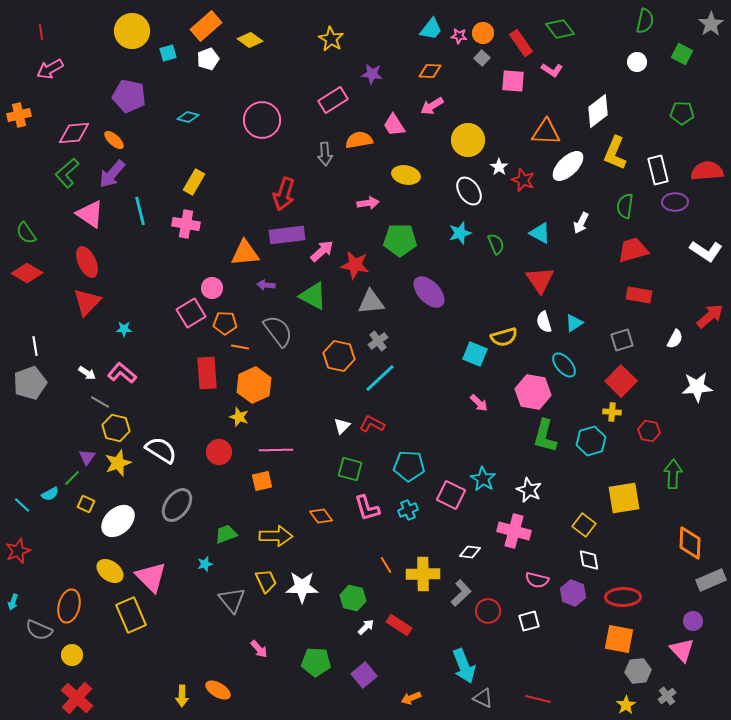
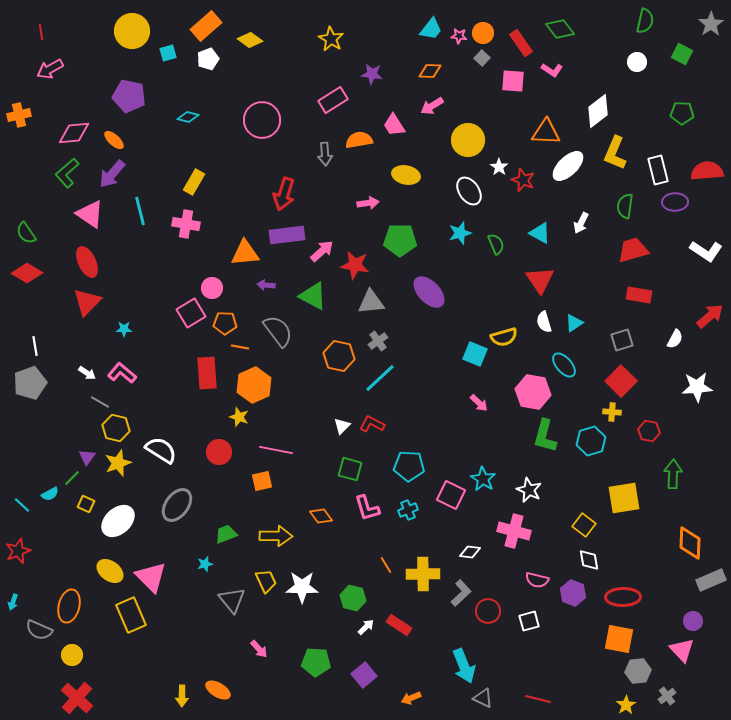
pink line at (276, 450): rotated 12 degrees clockwise
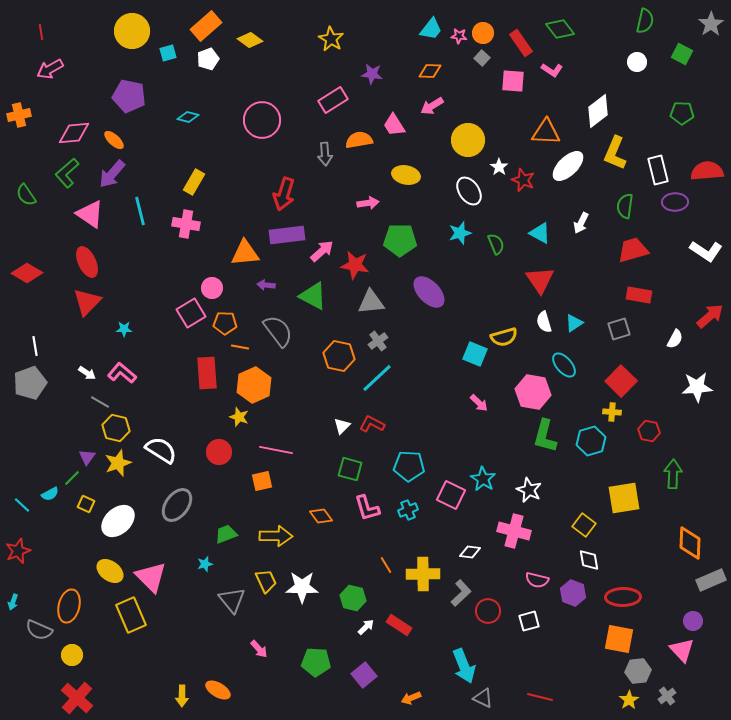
green semicircle at (26, 233): moved 38 px up
gray square at (622, 340): moved 3 px left, 11 px up
cyan line at (380, 378): moved 3 px left
red line at (538, 699): moved 2 px right, 2 px up
yellow star at (626, 705): moved 3 px right, 5 px up
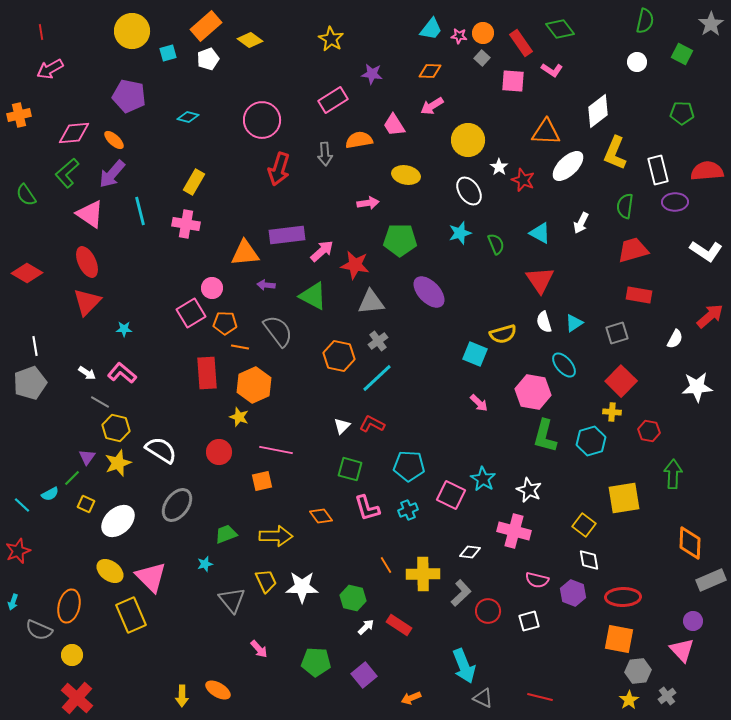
red arrow at (284, 194): moved 5 px left, 25 px up
gray square at (619, 329): moved 2 px left, 4 px down
yellow semicircle at (504, 337): moved 1 px left, 3 px up
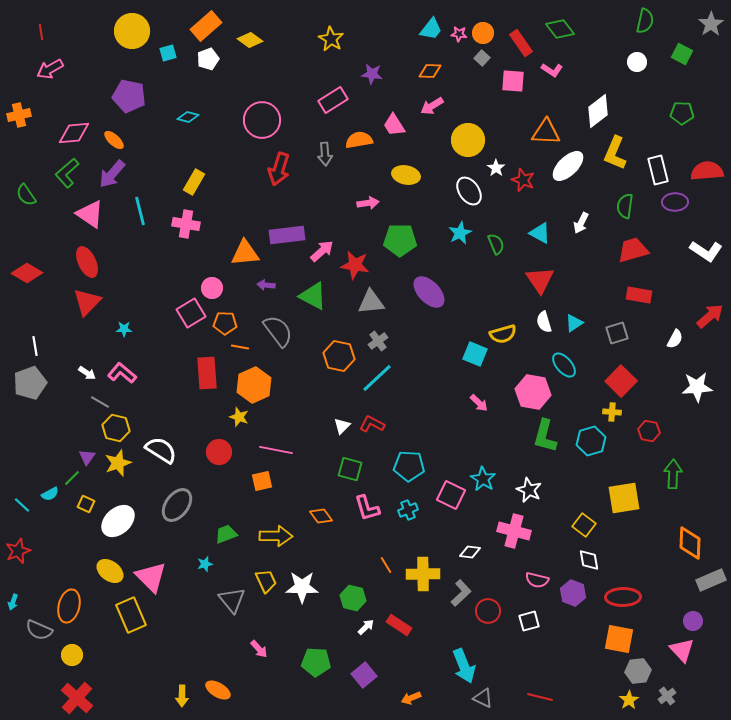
pink star at (459, 36): moved 2 px up
white star at (499, 167): moved 3 px left, 1 px down
cyan star at (460, 233): rotated 10 degrees counterclockwise
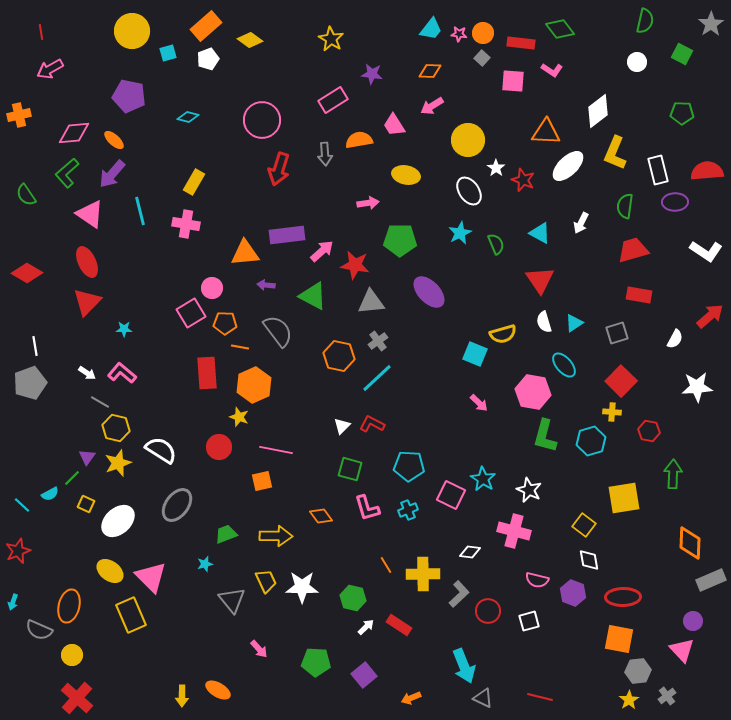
red rectangle at (521, 43): rotated 48 degrees counterclockwise
red circle at (219, 452): moved 5 px up
gray L-shape at (461, 593): moved 2 px left, 1 px down
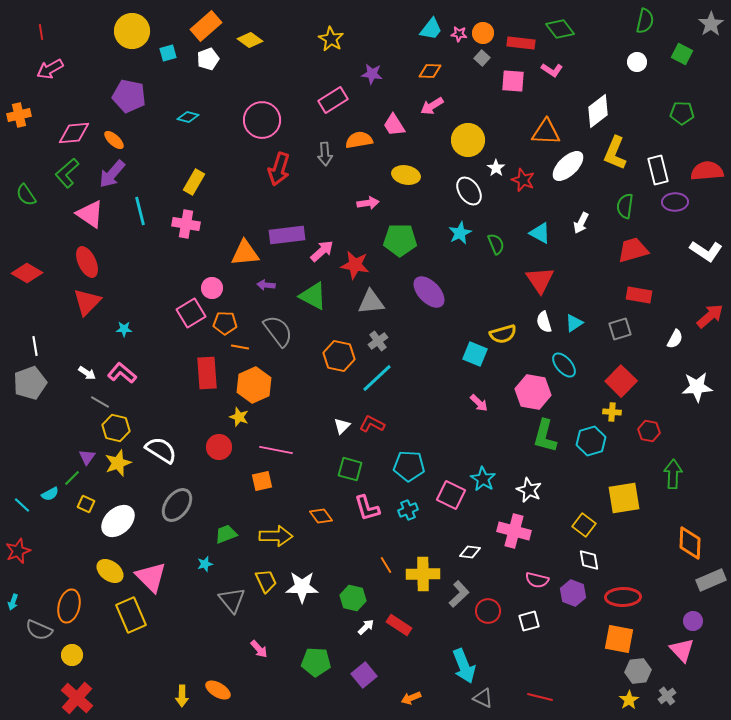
gray square at (617, 333): moved 3 px right, 4 px up
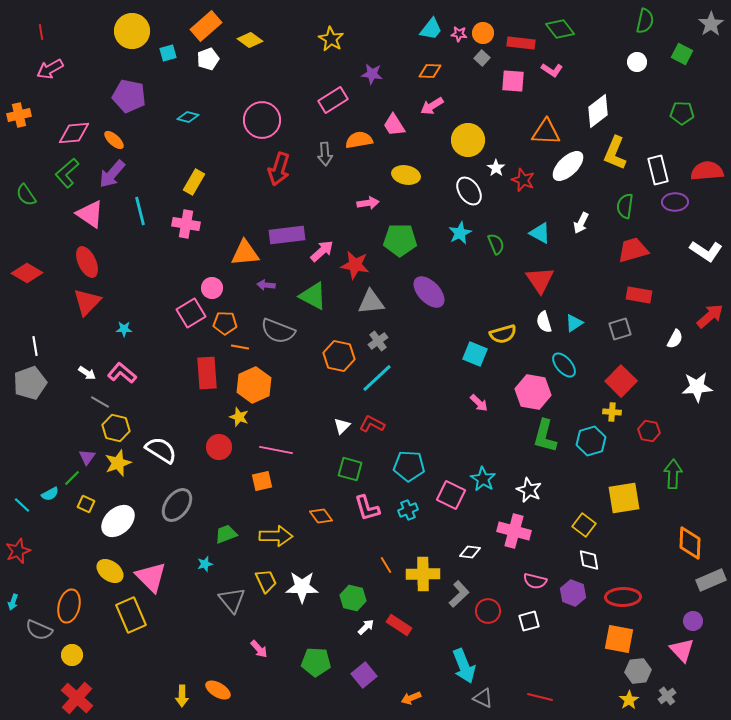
gray semicircle at (278, 331): rotated 148 degrees clockwise
pink semicircle at (537, 580): moved 2 px left, 1 px down
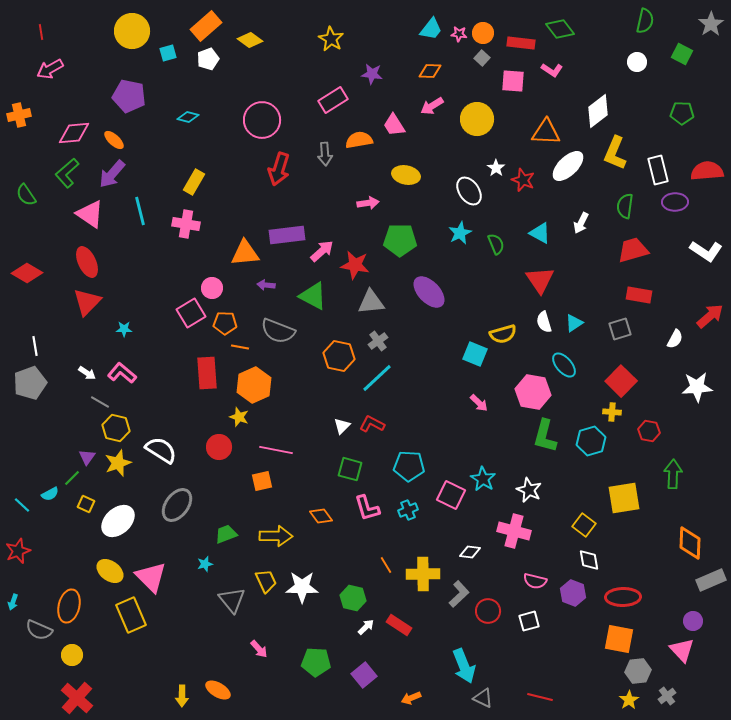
yellow circle at (468, 140): moved 9 px right, 21 px up
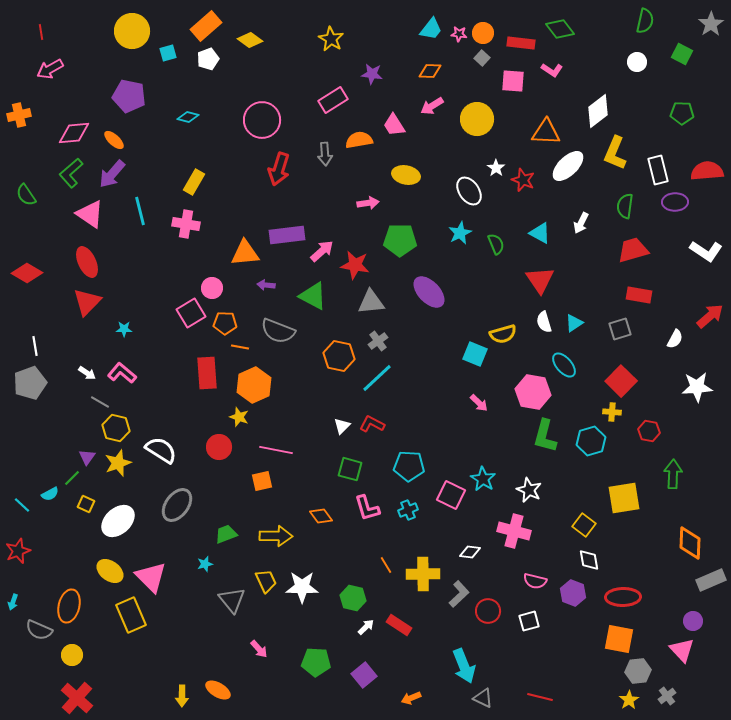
green L-shape at (67, 173): moved 4 px right
